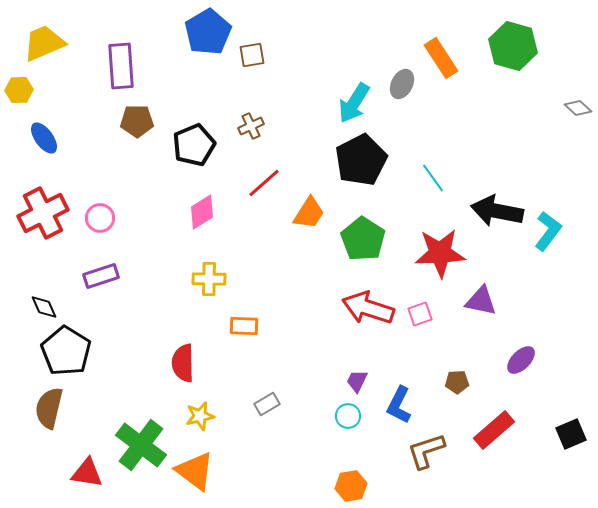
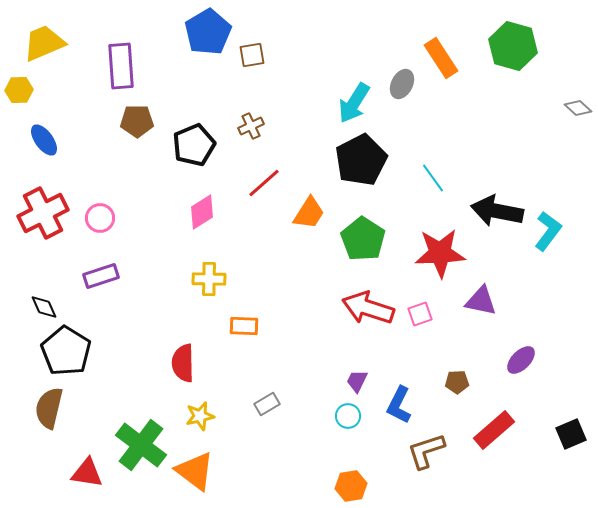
blue ellipse at (44, 138): moved 2 px down
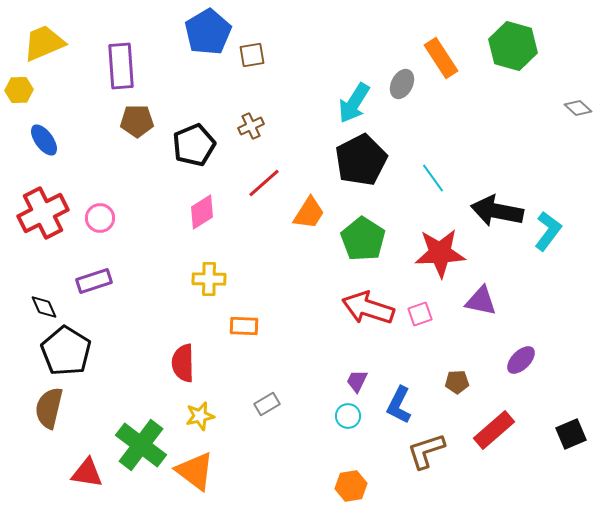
purple rectangle at (101, 276): moved 7 px left, 5 px down
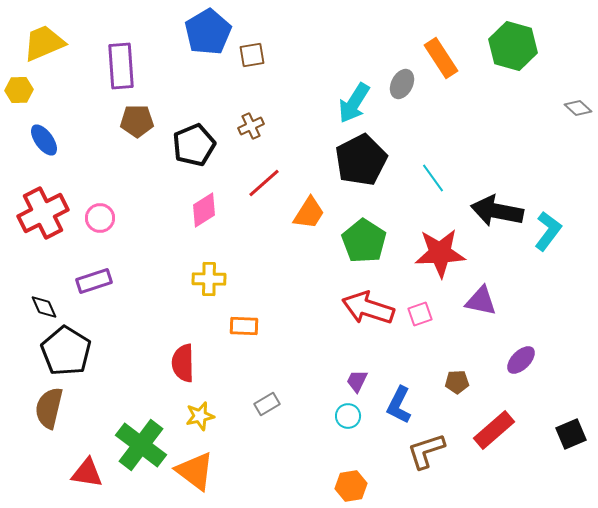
pink diamond at (202, 212): moved 2 px right, 2 px up
green pentagon at (363, 239): moved 1 px right, 2 px down
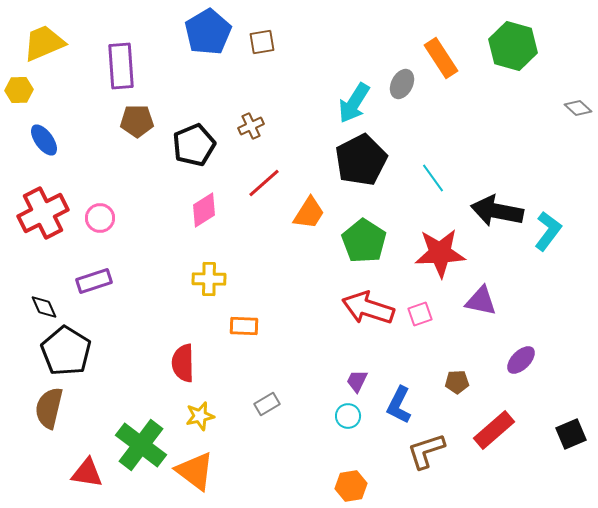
brown square at (252, 55): moved 10 px right, 13 px up
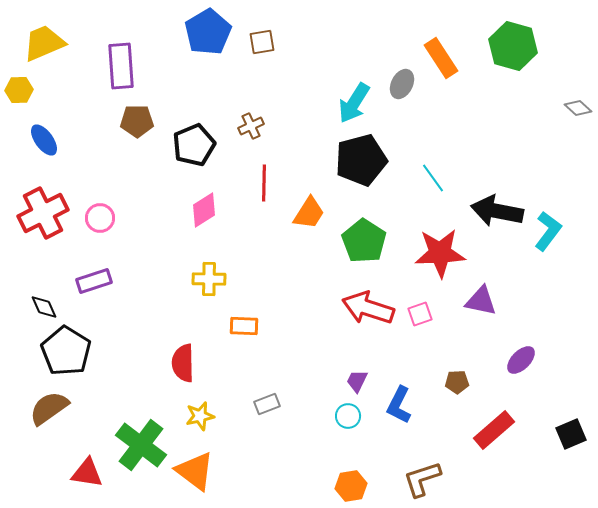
black pentagon at (361, 160): rotated 12 degrees clockwise
red line at (264, 183): rotated 48 degrees counterclockwise
gray rectangle at (267, 404): rotated 10 degrees clockwise
brown semicircle at (49, 408): rotated 42 degrees clockwise
brown L-shape at (426, 451): moved 4 px left, 28 px down
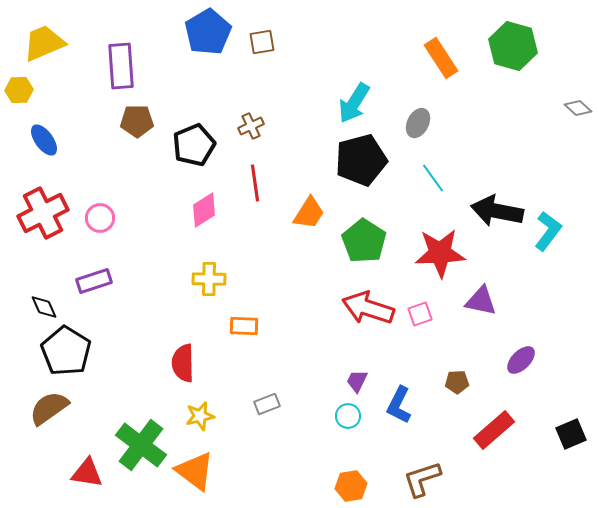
gray ellipse at (402, 84): moved 16 px right, 39 px down
red line at (264, 183): moved 9 px left; rotated 9 degrees counterclockwise
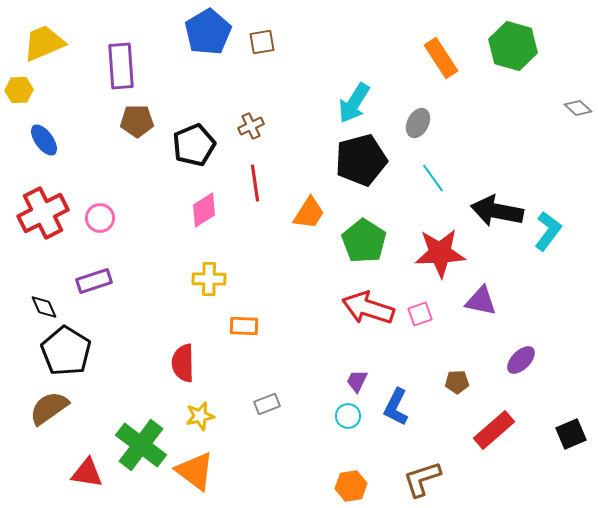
blue L-shape at (399, 405): moved 3 px left, 2 px down
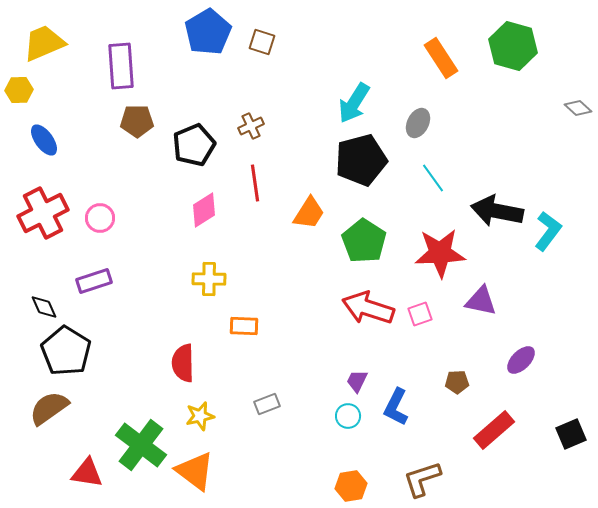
brown square at (262, 42): rotated 28 degrees clockwise
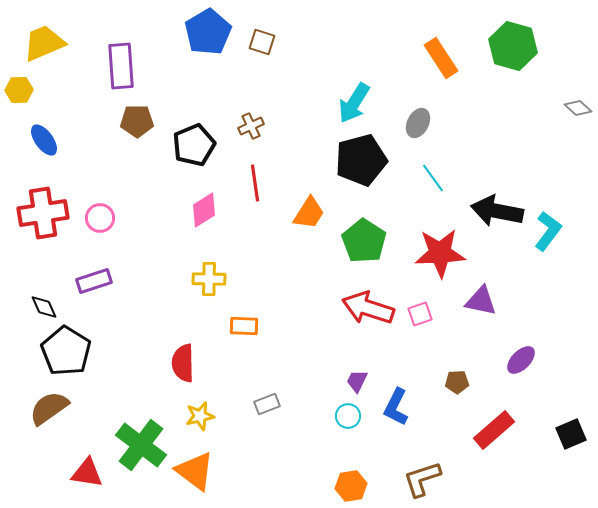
red cross at (43, 213): rotated 18 degrees clockwise
